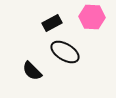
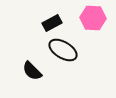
pink hexagon: moved 1 px right, 1 px down
black ellipse: moved 2 px left, 2 px up
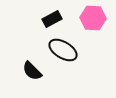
black rectangle: moved 4 px up
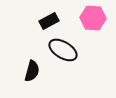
black rectangle: moved 3 px left, 2 px down
black semicircle: rotated 120 degrees counterclockwise
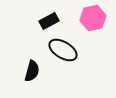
pink hexagon: rotated 15 degrees counterclockwise
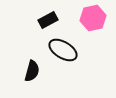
black rectangle: moved 1 px left, 1 px up
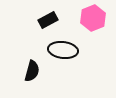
pink hexagon: rotated 10 degrees counterclockwise
black ellipse: rotated 24 degrees counterclockwise
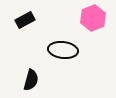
black rectangle: moved 23 px left
black semicircle: moved 1 px left, 9 px down
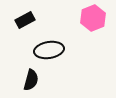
black ellipse: moved 14 px left; rotated 16 degrees counterclockwise
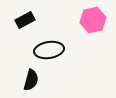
pink hexagon: moved 2 px down; rotated 10 degrees clockwise
